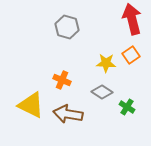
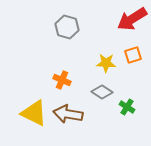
red arrow: rotated 108 degrees counterclockwise
orange square: moved 2 px right; rotated 18 degrees clockwise
yellow triangle: moved 3 px right, 8 px down
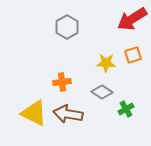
gray hexagon: rotated 15 degrees clockwise
orange cross: moved 2 px down; rotated 30 degrees counterclockwise
green cross: moved 1 px left, 2 px down; rotated 28 degrees clockwise
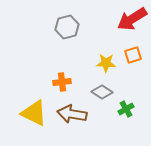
gray hexagon: rotated 15 degrees clockwise
brown arrow: moved 4 px right
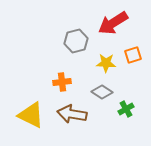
red arrow: moved 19 px left, 4 px down
gray hexagon: moved 9 px right, 14 px down
yellow triangle: moved 3 px left, 2 px down
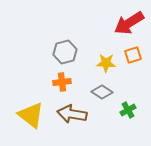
red arrow: moved 16 px right
gray hexagon: moved 11 px left, 11 px down
green cross: moved 2 px right, 1 px down
yellow triangle: rotated 12 degrees clockwise
